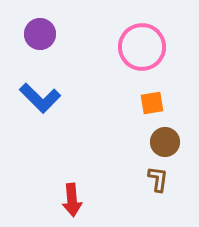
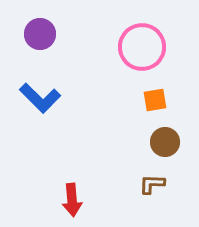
orange square: moved 3 px right, 3 px up
brown L-shape: moved 6 px left, 5 px down; rotated 96 degrees counterclockwise
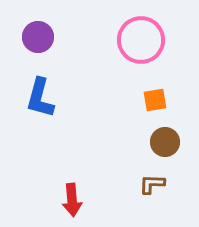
purple circle: moved 2 px left, 3 px down
pink circle: moved 1 px left, 7 px up
blue L-shape: rotated 60 degrees clockwise
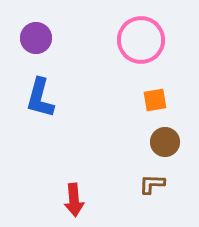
purple circle: moved 2 px left, 1 px down
red arrow: moved 2 px right
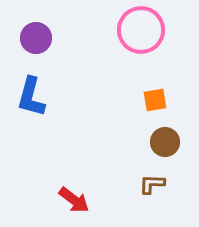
pink circle: moved 10 px up
blue L-shape: moved 9 px left, 1 px up
red arrow: rotated 48 degrees counterclockwise
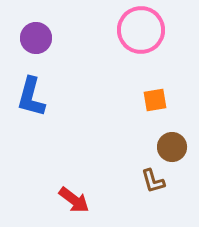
brown circle: moved 7 px right, 5 px down
brown L-shape: moved 1 px right, 3 px up; rotated 108 degrees counterclockwise
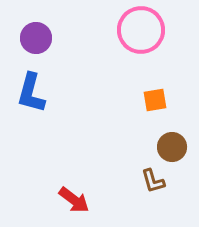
blue L-shape: moved 4 px up
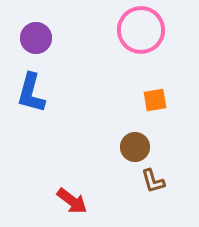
brown circle: moved 37 px left
red arrow: moved 2 px left, 1 px down
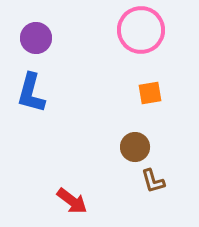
orange square: moved 5 px left, 7 px up
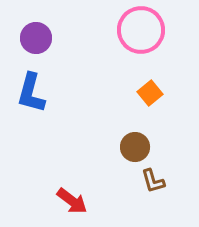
orange square: rotated 30 degrees counterclockwise
